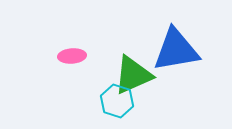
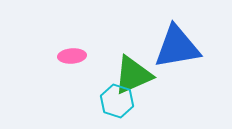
blue triangle: moved 1 px right, 3 px up
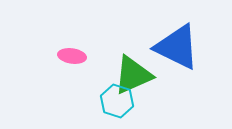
blue triangle: rotated 36 degrees clockwise
pink ellipse: rotated 12 degrees clockwise
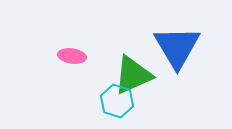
blue triangle: rotated 33 degrees clockwise
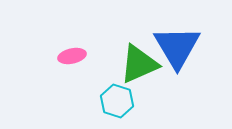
pink ellipse: rotated 20 degrees counterclockwise
green triangle: moved 6 px right, 11 px up
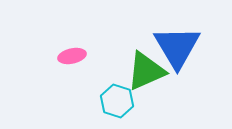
green triangle: moved 7 px right, 7 px down
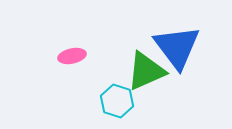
blue triangle: rotated 6 degrees counterclockwise
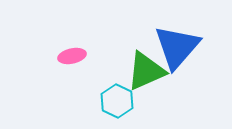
blue triangle: rotated 18 degrees clockwise
cyan hexagon: rotated 8 degrees clockwise
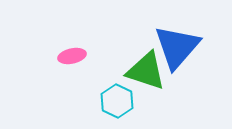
green triangle: rotated 42 degrees clockwise
